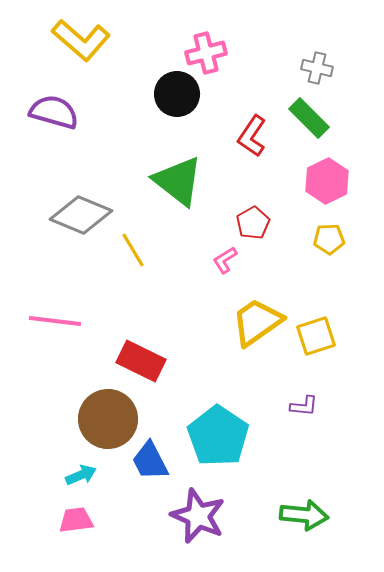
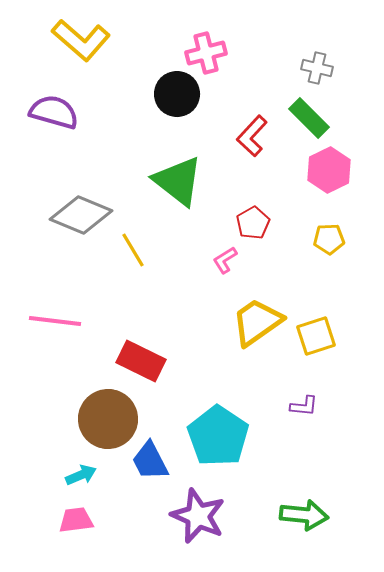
red L-shape: rotated 9 degrees clockwise
pink hexagon: moved 2 px right, 11 px up
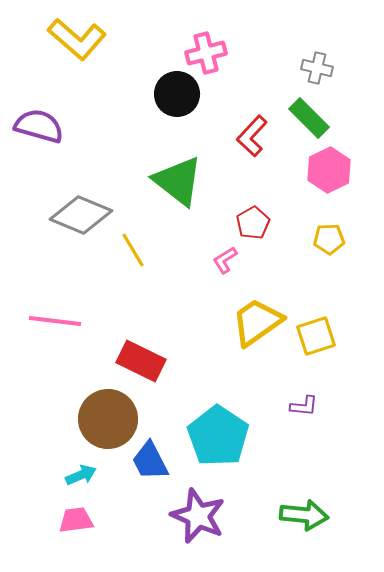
yellow L-shape: moved 4 px left, 1 px up
purple semicircle: moved 15 px left, 14 px down
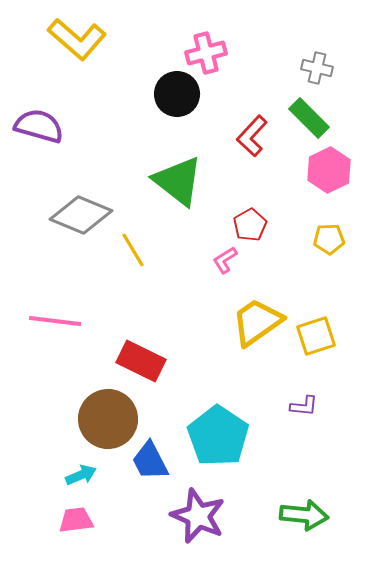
red pentagon: moved 3 px left, 2 px down
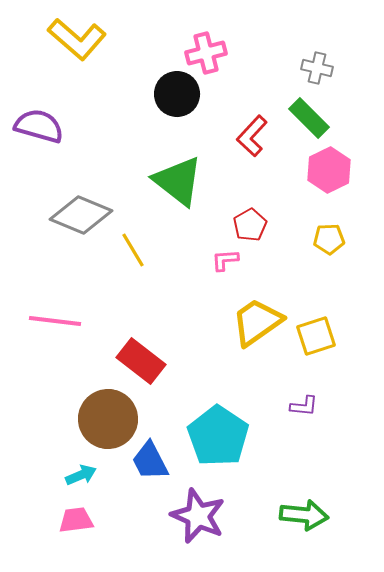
pink L-shape: rotated 28 degrees clockwise
red rectangle: rotated 12 degrees clockwise
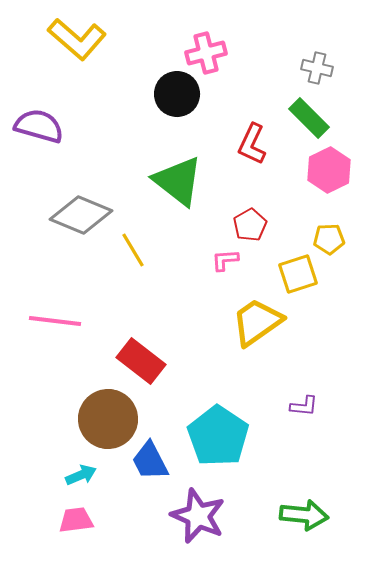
red L-shape: moved 8 px down; rotated 18 degrees counterclockwise
yellow square: moved 18 px left, 62 px up
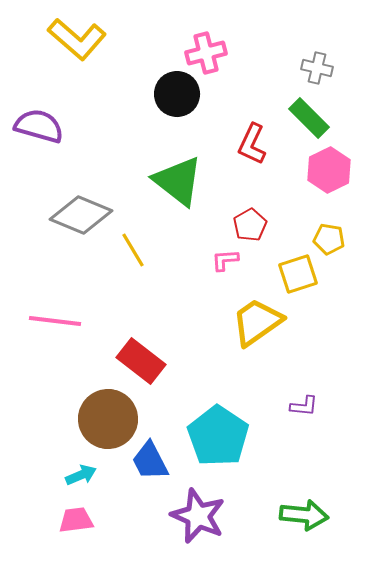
yellow pentagon: rotated 12 degrees clockwise
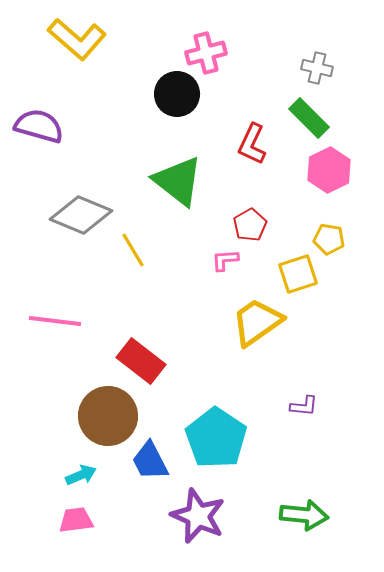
brown circle: moved 3 px up
cyan pentagon: moved 2 px left, 2 px down
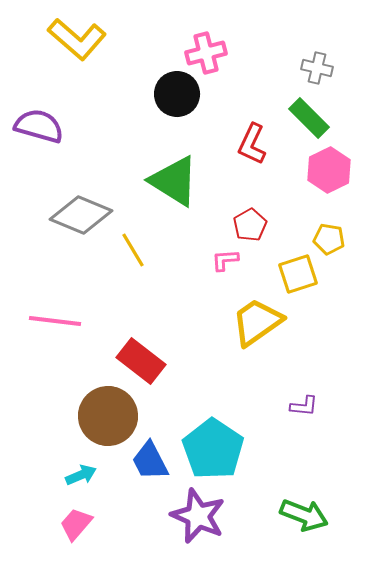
green triangle: moved 4 px left; rotated 6 degrees counterclockwise
cyan pentagon: moved 3 px left, 11 px down
green arrow: rotated 15 degrees clockwise
pink trapezoid: moved 4 px down; rotated 42 degrees counterclockwise
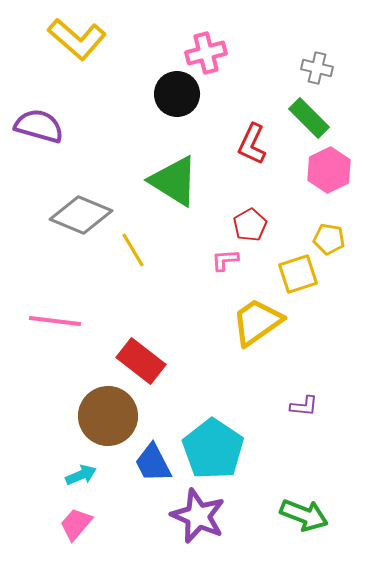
blue trapezoid: moved 3 px right, 2 px down
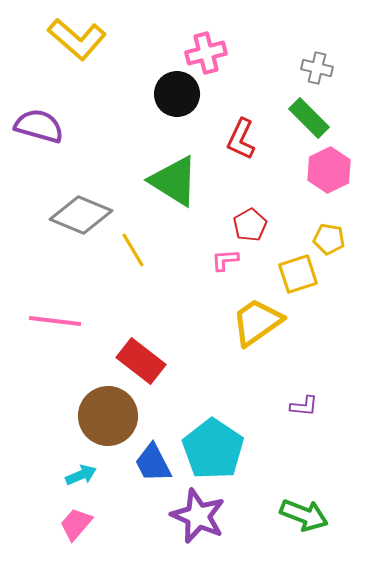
red L-shape: moved 11 px left, 5 px up
